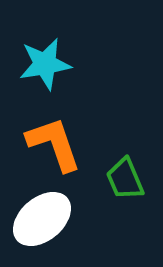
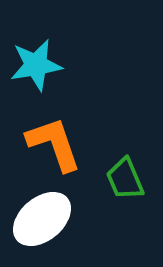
cyan star: moved 9 px left, 1 px down
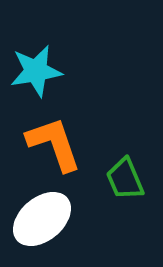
cyan star: moved 6 px down
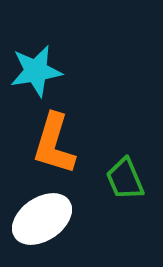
orange L-shape: rotated 144 degrees counterclockwise
white ellipse: rotated 6 degrees clockwise
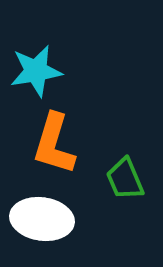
white ellipse: rotated 42 degrees clockwise
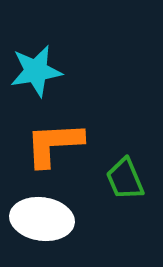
orange L-shape: rotated 70 degrees clockwise
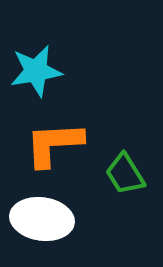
green trapezoid: moved 5 px up; rotated 9 degrees counterclockwise
